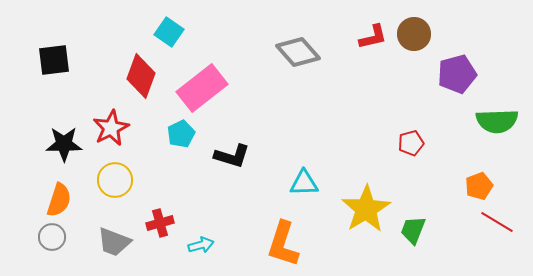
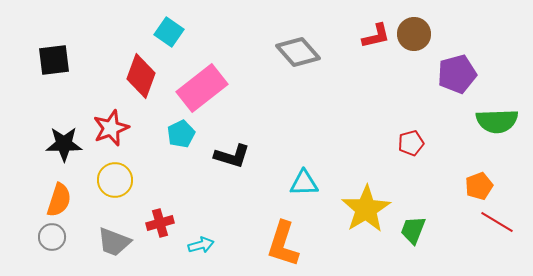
red L-shape: moved 3 px right, 1 px up
red star: rotated 6 degrees clockwise
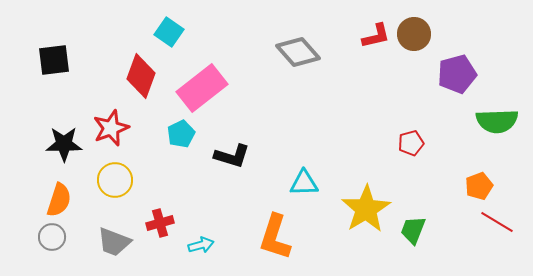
orange L-shape: moved 8 px left, 7 px up
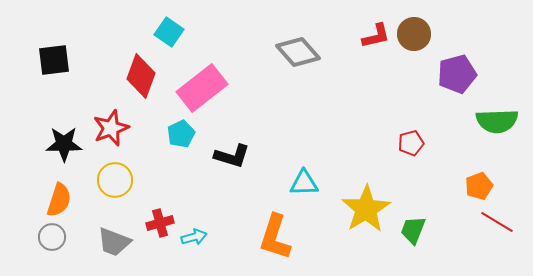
cyan arrow: moved 7 px left, 8 px up
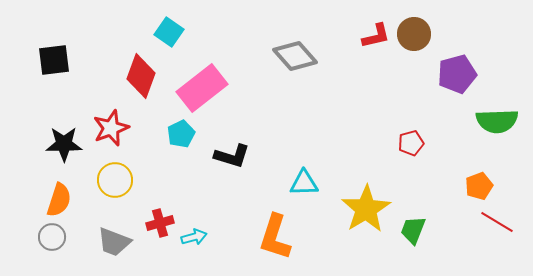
gray diamond: moved 3 px left, 4 px down
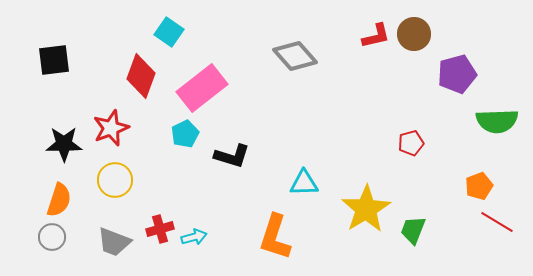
cyan pentagon: moved 4 px right
red cross: moved 6 px down
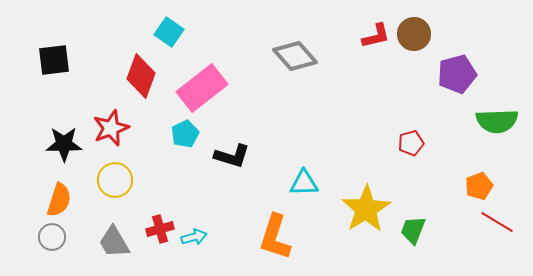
gray trapezoid: rotated 39 degrees clockwise
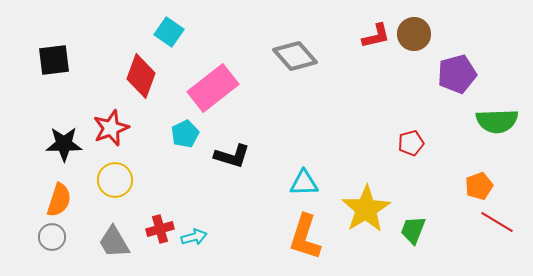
pink rectangle: moved 11 px right
orange L-shape: moved 30 px right
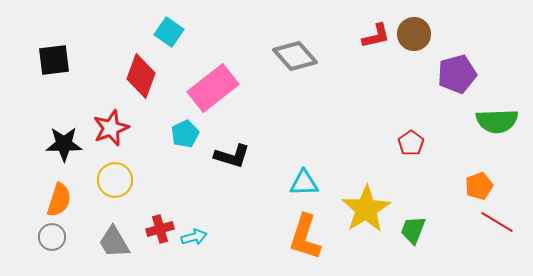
red pentagon: rotated 20 degrees counterclockwise
